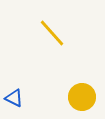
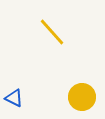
yellow line: moved 1 px up
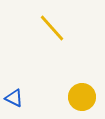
yellow line: moved 4 px up
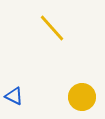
blue triangle: moved 2 px up
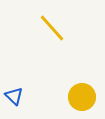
blue triangle: rotated 18 degrees clockwise
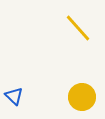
yellow line: moved 26 px right
